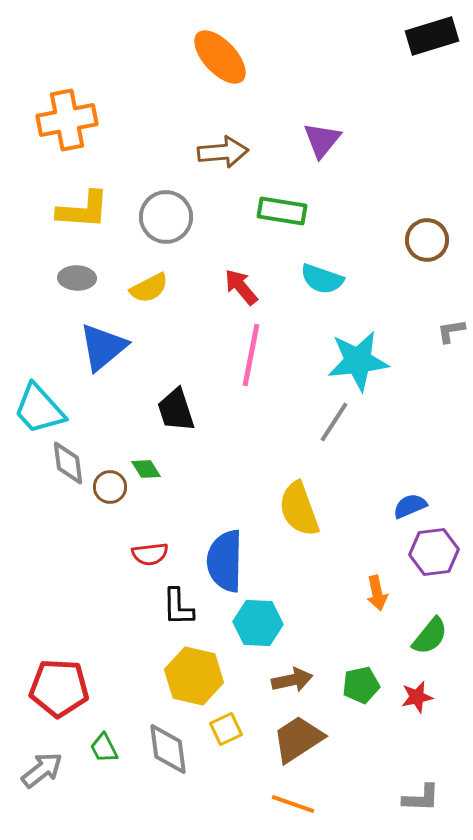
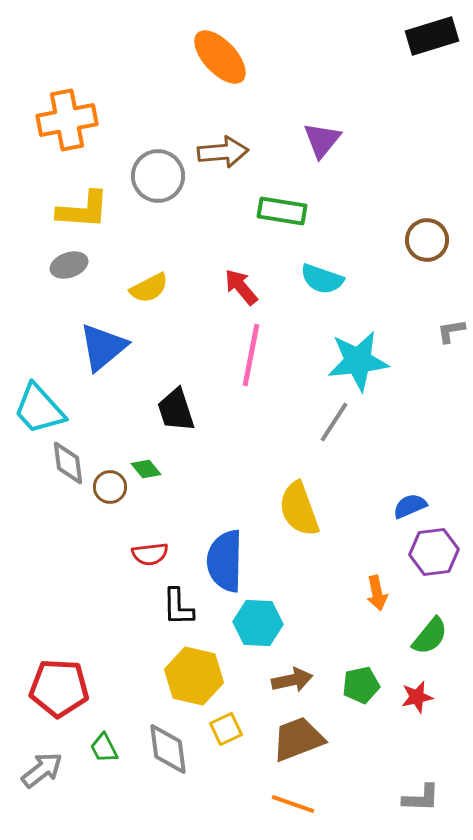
gray circle at (166, 217): moved 8 px left, 41 px up
gray ellipse at (77, 278): moved 8 px left, 13 px up; rotated 21 degrees counterclockwise
green diamond at (146, 469): rotated 8 degrees counterclockwise
brown trapezoid at (298, 739): rotated 12 degrees clockwise
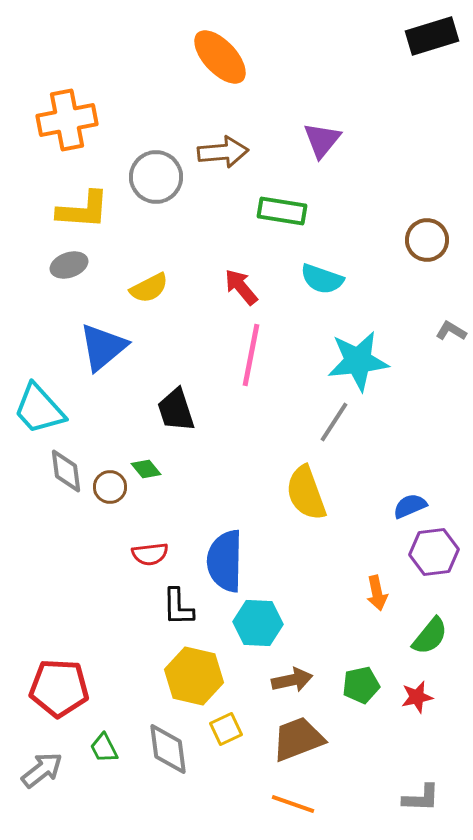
gray circle at (158, 176): moved 2 px left, 1 px down
gray L-shape at (451, 331): rotated 40 degrees clockwise
gray diamond at (68, 463): moved 2 px left, 8 px down
yellow semicircle at (299, 509): moved 7 px right, 16 px up
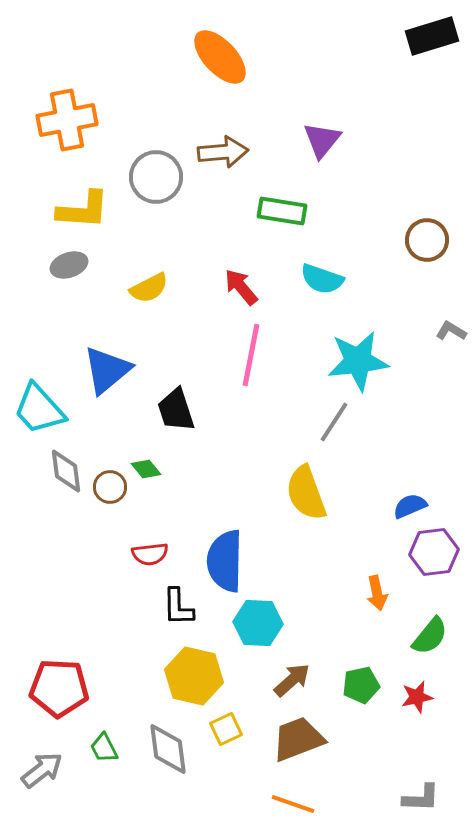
blue triangle at (103, 347): moved 4 px right, 23 px down
brown arrow at (292, 680): rotated 30 degrees counterclockwise
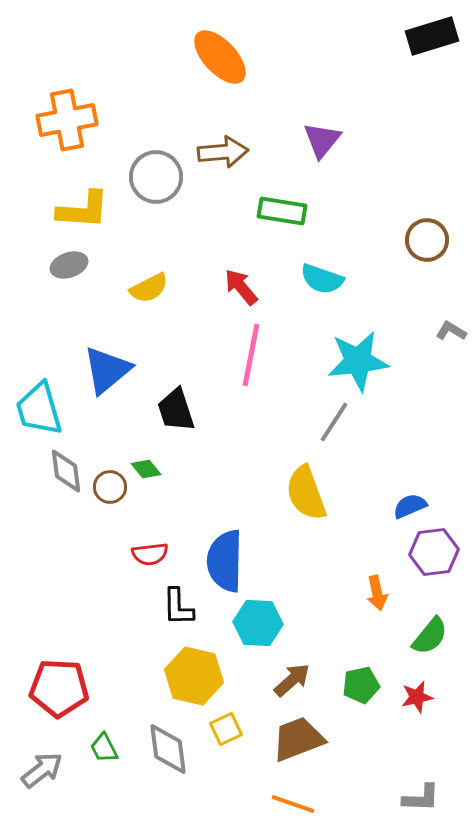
cyan trapezoid at (39, 409): rotated 26 degrees clockwise
